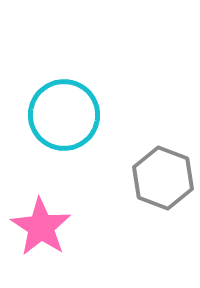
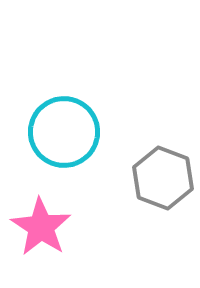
cyan circle: moved 17 px down
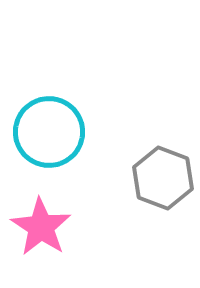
cyan circle: moved 15 px left
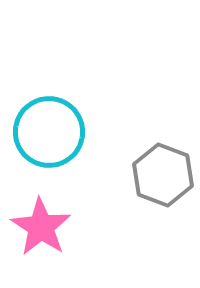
gray hexagon: moved 3 px up
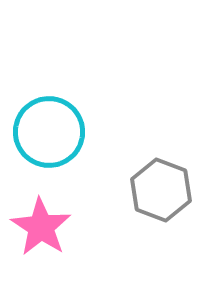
gray hexagon: moved 2 px left, 15 px down
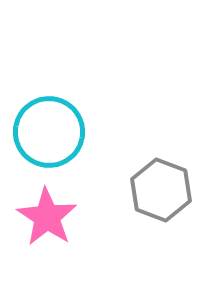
pink star: moved 6 px right, 10 px up
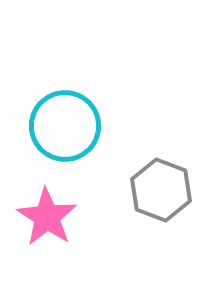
cyan circle: moved 16 px right, 6 px up
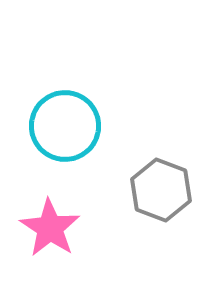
pink star: moved 3 px right, 11 px down
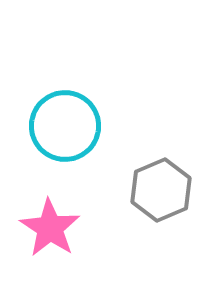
gray hexagon: rotated 16 degrees clockwise
